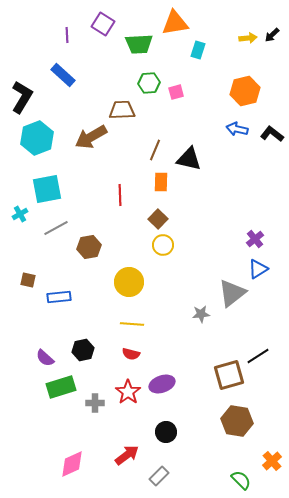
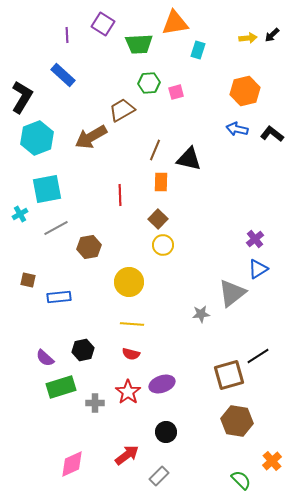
brown trapezoid at (122, 110): rotated 28 degrees counterclockwise
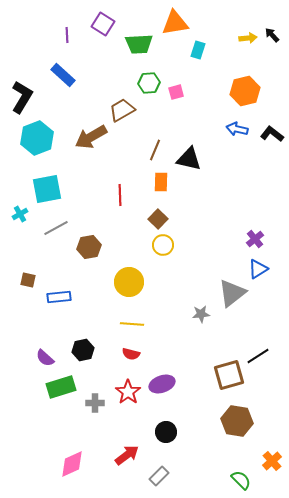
black arrow at (272, 35): rotated 91 degrees clockwise
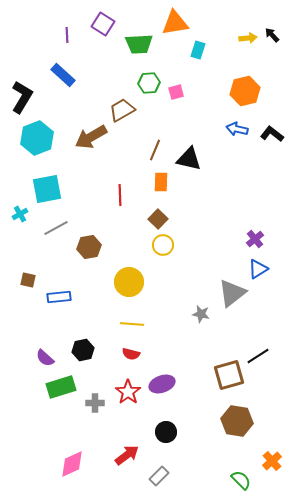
gray star at (201, 314): rotated 18 degrees clockwise
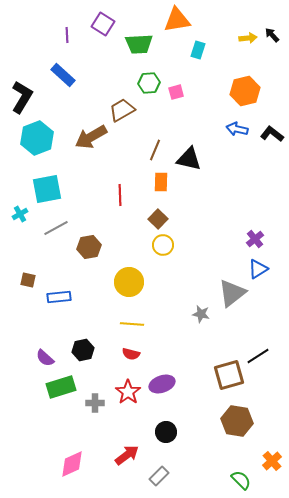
orange triangle at (175, 23): moved 2 px right, 3 px up
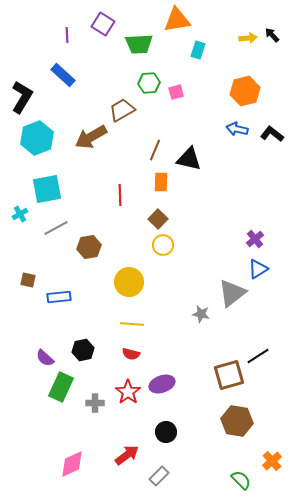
green rectangle at (61, 387): rotated 48 degrees counterclockwise
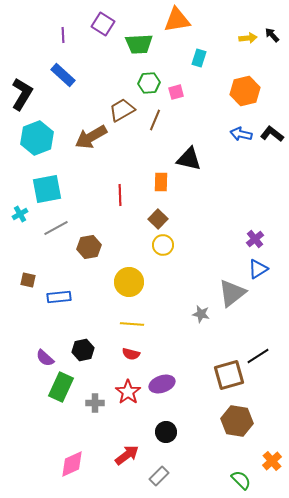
purple line at (67, 35): moved 4 px left
cyan rectangle at (198, 50): moved 1 px right, 8 px down
black L-shape at (22, 97): moved 3 px up
blue arrow at (237, 129): moved 4 px right, 5 px down
brown line at (155, 150): moved 30 px up
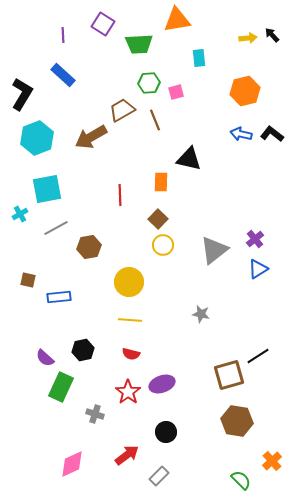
cyan rectangle at (199, 58): rotated 24 degrees counterclockwise
brown line at (155, 120): rotated 45 degrees counterclockwise
gray triangle at (232, 293): moved 18 px left, 43 px up
yellow line at (132, 324): moved 2 px left, 4 px up
gray cross at (95, 403): moved 11 px down; rotated 18 degrees clockwise
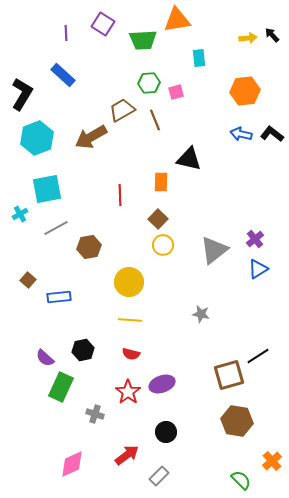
purple line at (63, 35): moved 3 px right, 2 px up
green trapezoid at (139, 44): moved 4 px right, 4 px up
orange hexagon at (245, 91): rotated 8 degrees clockwise
brown square at (28, 280): rotated 28 degrees clockwise
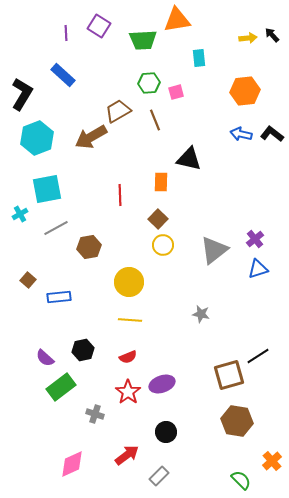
purple square at (103, 24): moved 4 px left, 2 px down
brown trapezoid at (122, 110): moved 4 px left, 1 px down
blue triangle at (258, 269): rotated 15 degrees clockwise
red semicircle at (131, 354): moved 3 px left, 3 px down; rotated 36 degrees counterclockwise
green rectangle at (61, 387): rotated 28 degrees clockwise
